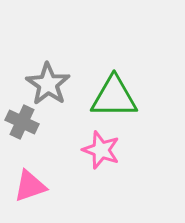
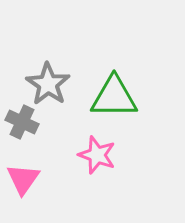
pink star: moved 4 px left, 5 px down
pink triangle: moved 7 px left, 7 px up; rotated 36 degrees counterclockwise
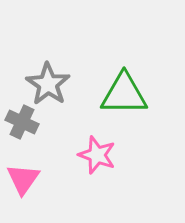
green triangle: moved 10 px right, 3 px up
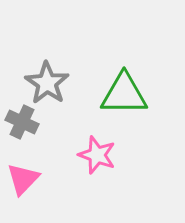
gray star: moved 1 px left, 1 px up
pink triangle: rotated 9 degrees clockwise
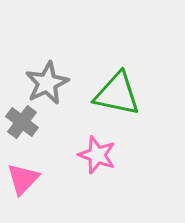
gray star: rotated 12 degrees clockwise
green triangle: moved 7 px left; rotated 12 degrees clockwise
gray cross: rotated 12 degrees clockwise
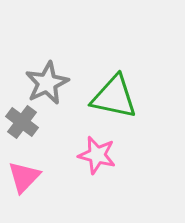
green triangle: moved 3 px left, 3 px down
pink star: rotated 6 degrees counterclockwise
pink triangle: moved 1 px right, 2 px up
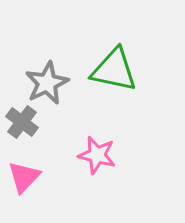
green triangle: moved 27 px up
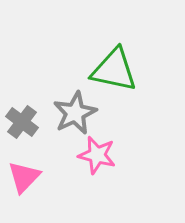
gray star: moved 28 px right, 30 px down
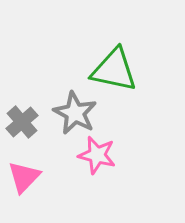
gray star: rotated 18 degrees counterclockwise
gray cross: rotated 12 degrees clockwise
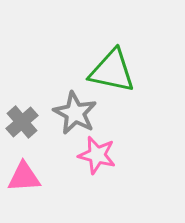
green triangle: moved 2 px left, 1 px down
pink triangle: rotated 42 degrees clockwise
